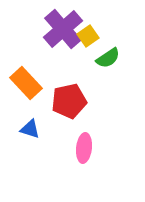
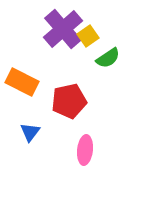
orange rectangle: moved 4 px left, 1 px up; rotated 20 degrees counterclockwise
blue triangle: moved 3 px down; rotated 50 degrees clockwise
pink ellipse: moved 1 px right, 2 px down
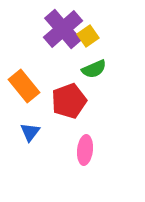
green semicircle: moved 14 px left, 11 px down; rotated 10 degrees clockwise
orange rectangle: moved 2 px right, 4 px down; rotated 24 degrees clockwise
red pentagon: rotated 8 degrees counterclockwise
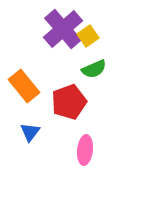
red pentagon: moved 1 px down
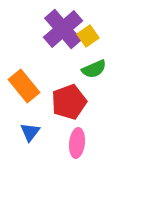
pink ellipse: moved 8 px left, 7 px up
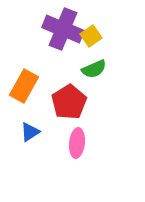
purple cross: rotated 27 degrees counterclockwise
yellow square: moved 3 px right
orange rectangle: rotated 68 degrees clockwise
red pentagon: rotated 12 degrees counterclockwise
blue triangle: rotated 20 degrees clockwise
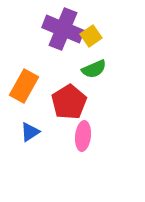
pink ellipse: moved 6 px right, 7 px up
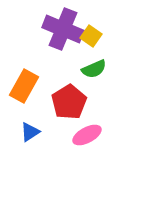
yellow square: rotated 20 degrees counterclockwise
pink ellipse: moved 4 px right, 1 px up; rotated 56 degrees clockwise
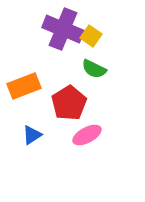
green semicircle: rotated 50 degrees clockwise
orange rectangle: rotated 40 degrees clockwise
red pentagon: moved 1 px down
blue triangle: moved 2 px right, 3 px down
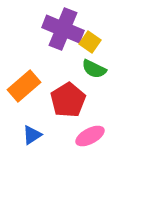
yellow square: moved 1 px left, 6 px down
orange rectangle: rotated 20 degrees counterclockwise
red pentagon: moved 1 px left, 3 px up
pink ellipse: moved 3 px right, 1 px down
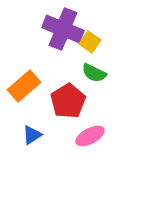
green semicircle: moved 4 px down
red pentagon: moved 1 px down
